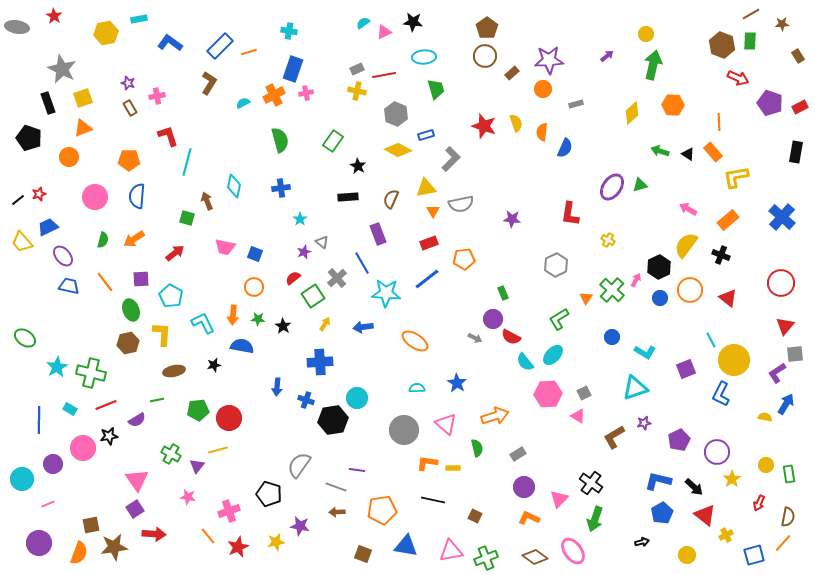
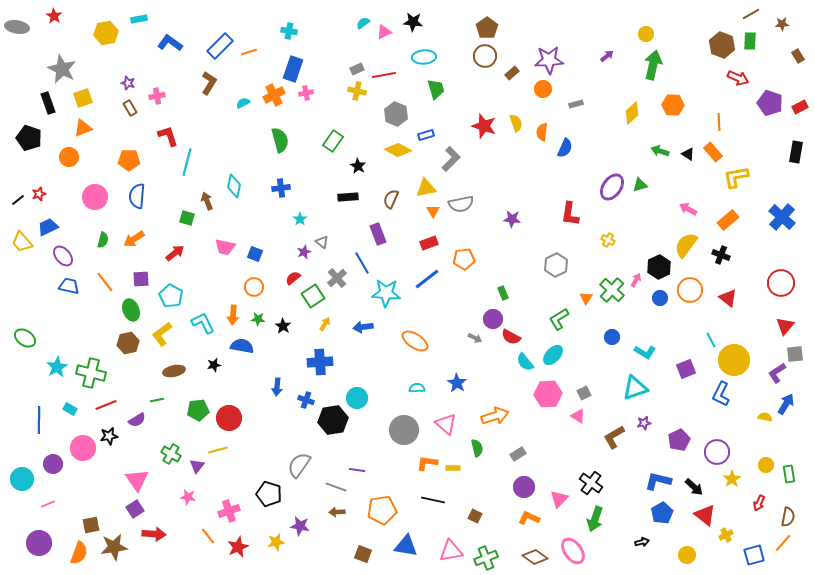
yellow L-shape at (162, 334): rotated 130 degrees counterclockwise
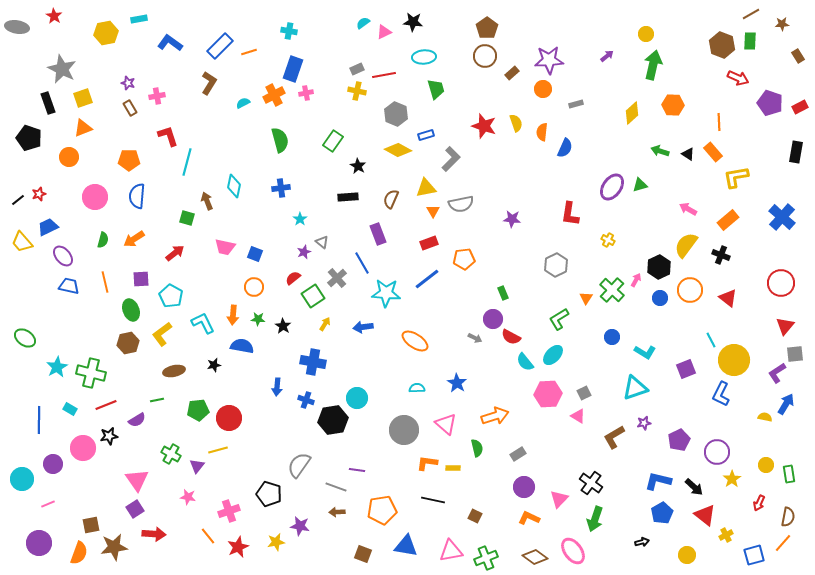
orange line at (105, 282): rotated 25 degrees clockwise
blue cross at (320, 362): moved 7 px left; rotated 15 degrees clockwise
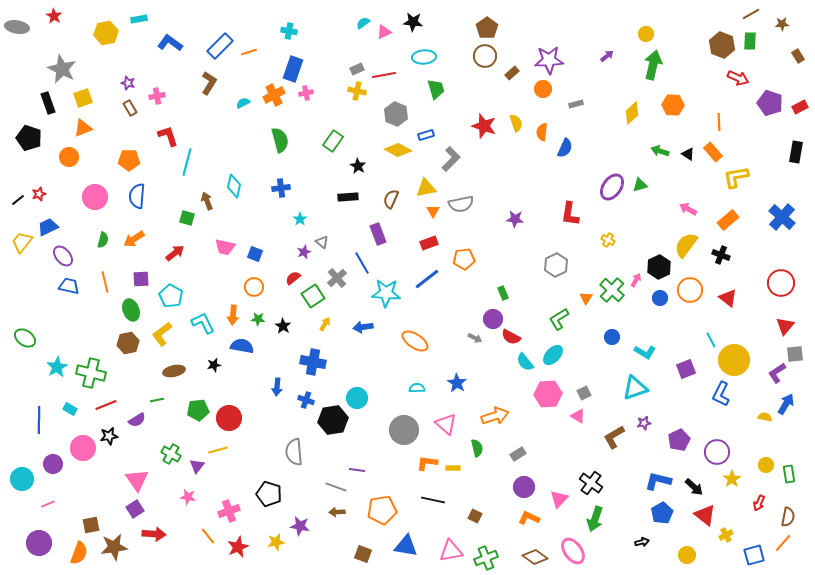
purple star at (512, 219): moved 3 px right
yellow trapezoid at (22, 242): rotated 80 degrees clockwise
gray semicircle at (299, 465): moved 5 px left, 13 px up; rotated 40 degrees counterclockwise
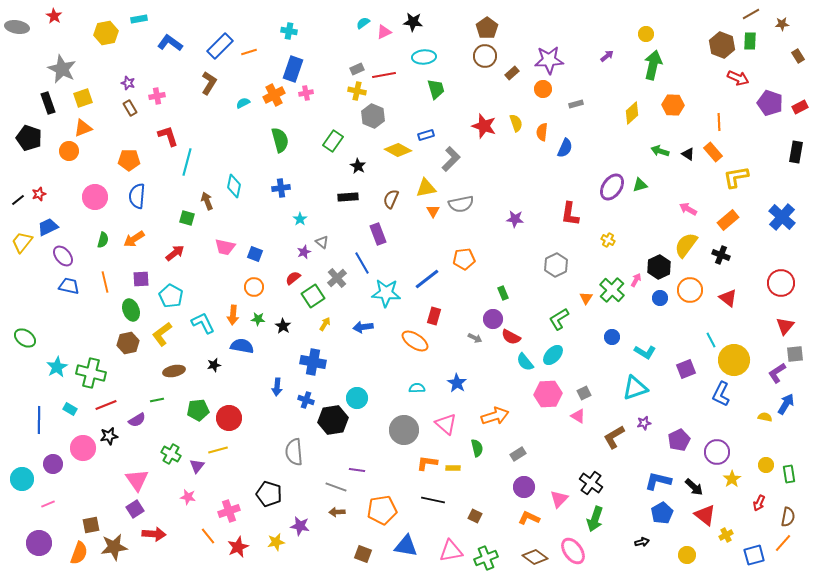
gray hexagon at (396, 114): moved 23 px left, 2 px down
orange circle at (69, 157): moved 6 px up
red rectangle at (429, 243): moved 5 px right, 73 px down; rotated 54 degrees counterclockwise
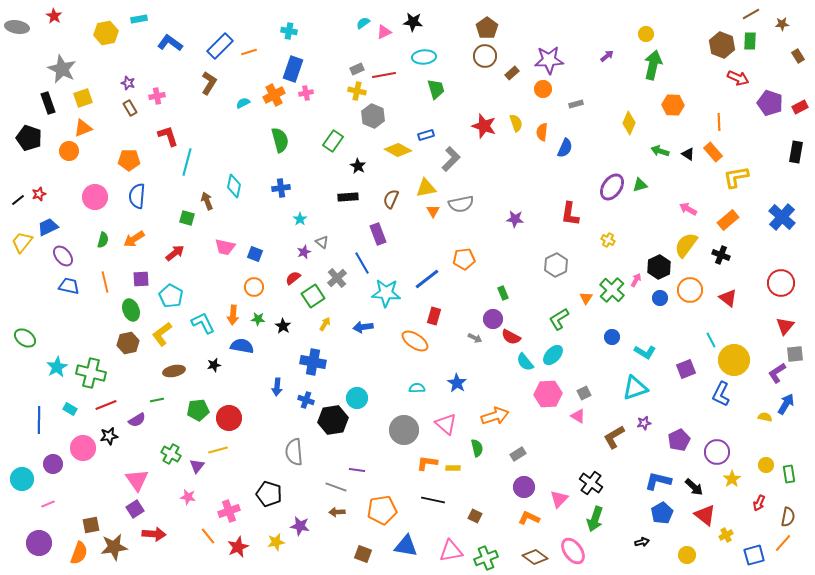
yellow diamond at (632, 113): moved 3 px left, 10 px down; rotated 25 degrees counterclockwise
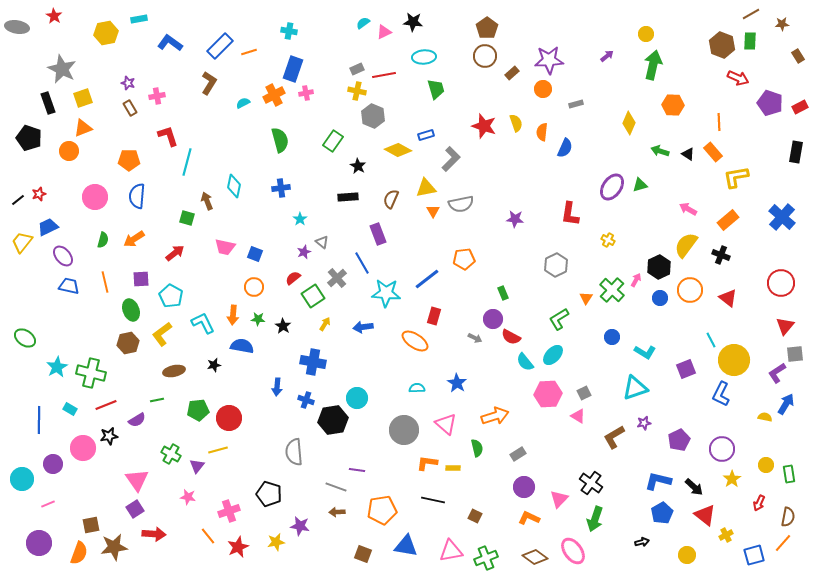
purple circle at (717, 452): moved 5 px right, 3 px up
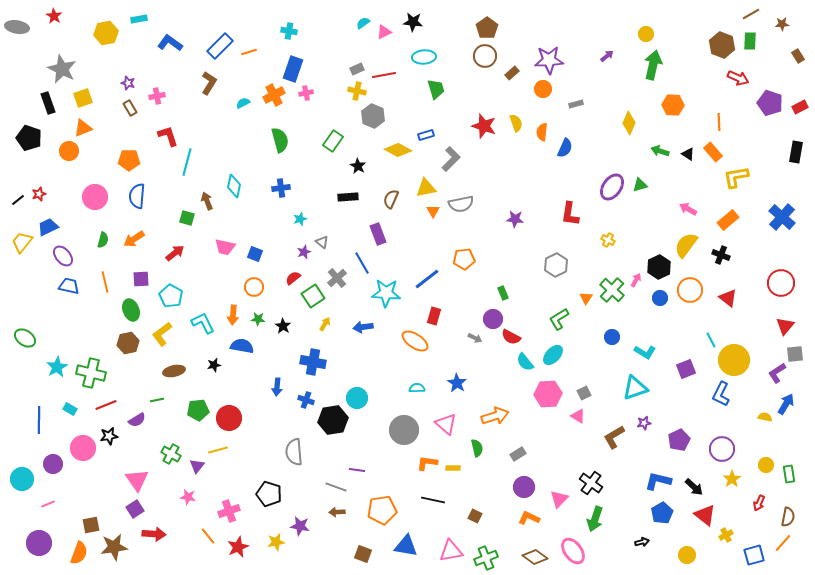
cyan star at (300, 219): rotated 16 degrees clockwise
